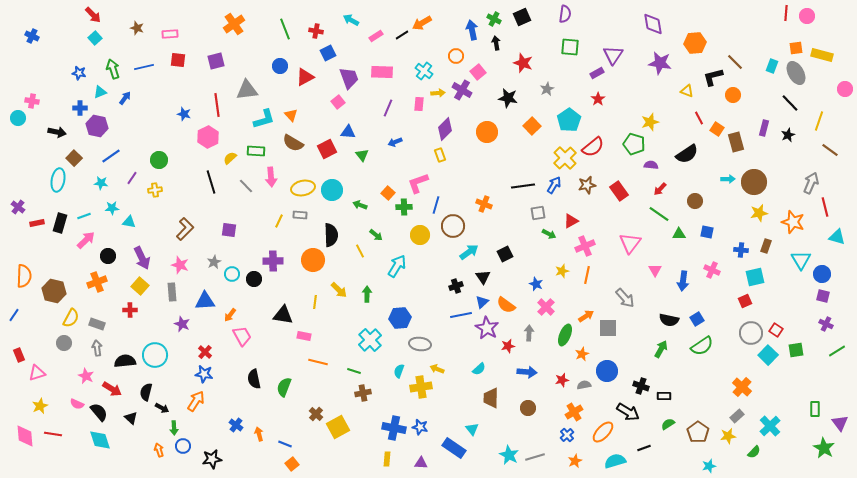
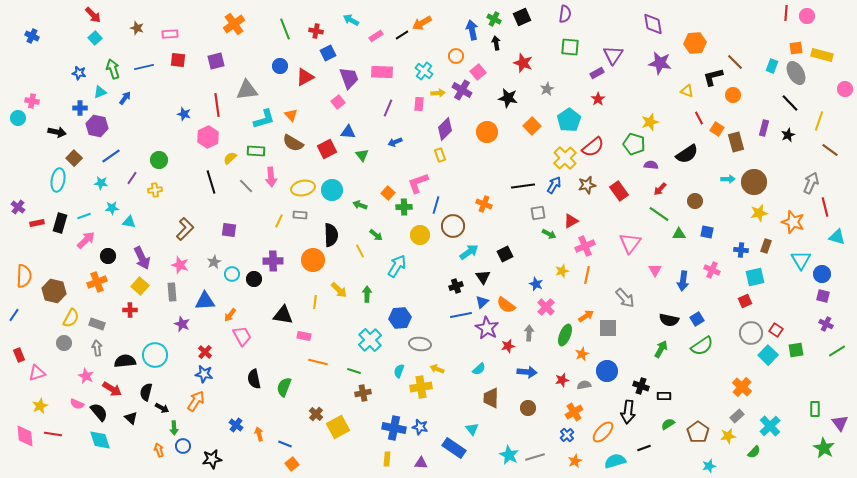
black arrow at (628, 412): rotated 65 degrees clockwise
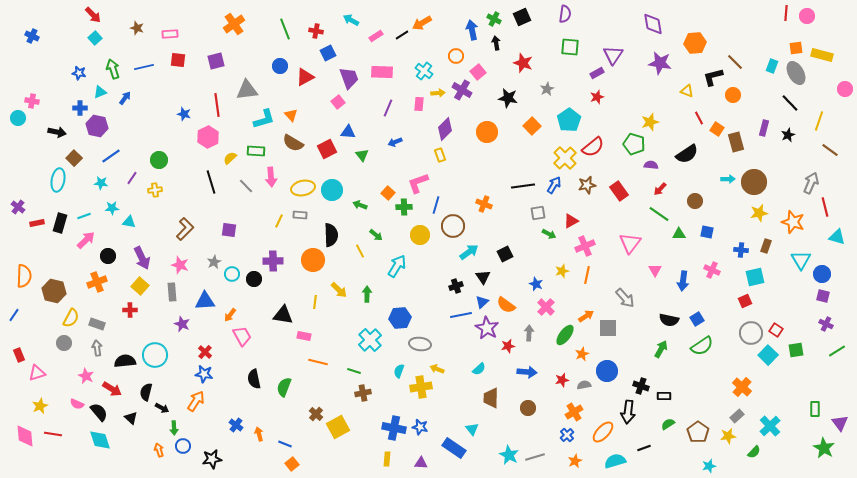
red star at (598, 99): moved 1 px left, 2 px up; rotated 16 degrees clockwise
green ellipse at (565, 335): rotated 15 degrees clockwise
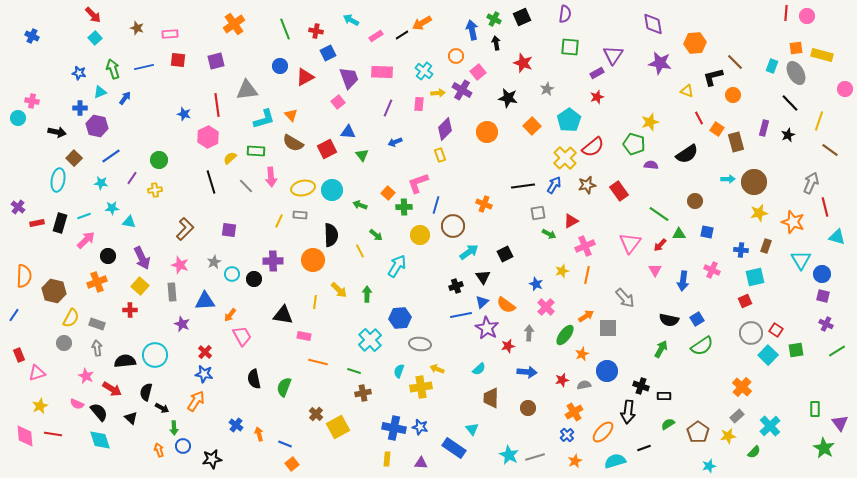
red arrow at (660, 189): moved 56 px down
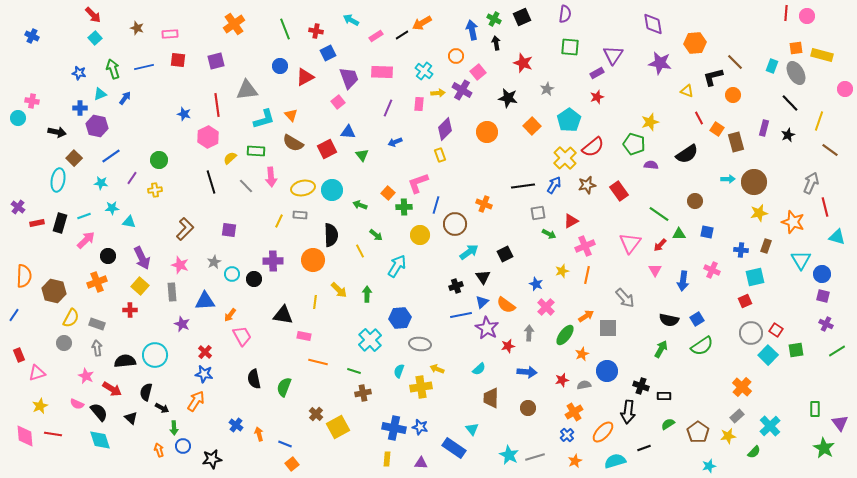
cyan triangle at (100, 92): moved 2 px down
brown circle at (453, 226): moved 2 px right, 2 px up
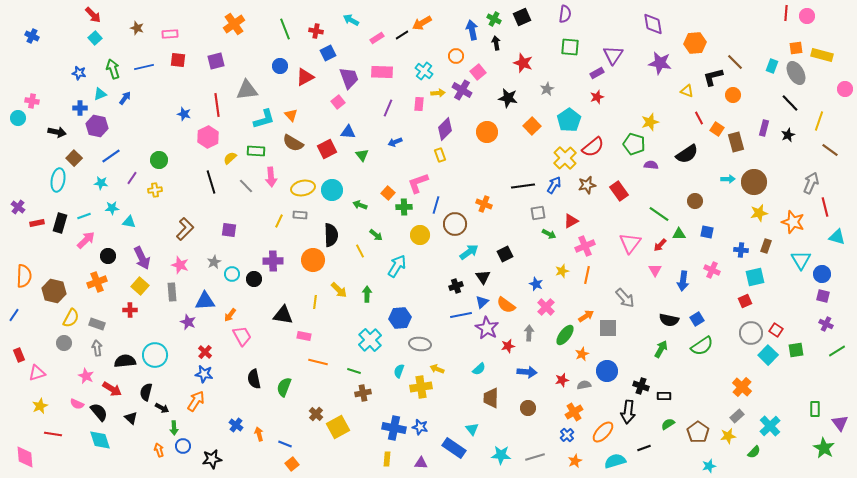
pink rectangle at (376, 36): moved 1 px right, 2 px down
purple star at (182, 324): moved 6 px right, 2 px up
pink diamond at (25, 436): moved 21 px down
cyan star at (509, 455): moved 8 px left; rotated 24 degrees counterclockwise
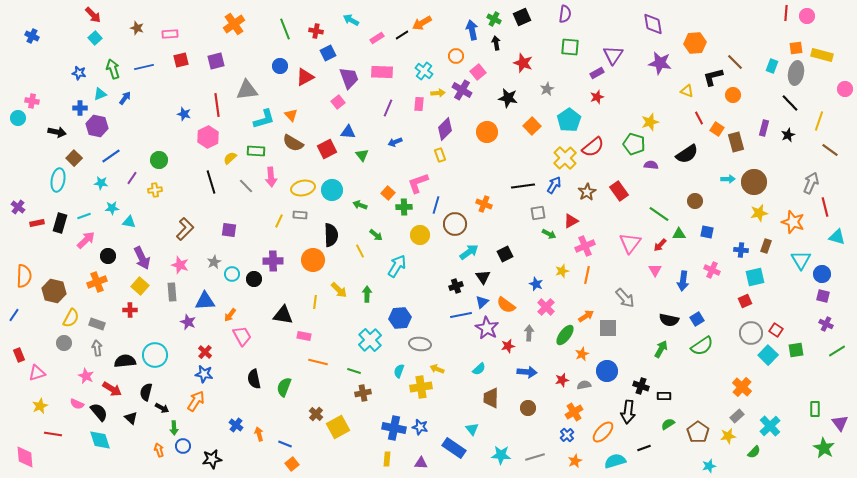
red square at (178, 60): moved 3 px right; rotated 21 degrees counterclockwise
gray ellipse at (796, 73): rotated 40 degrees clockwise
brown star at (587, 185): moved 7 px down; rotated 18 degrees counterclockwise
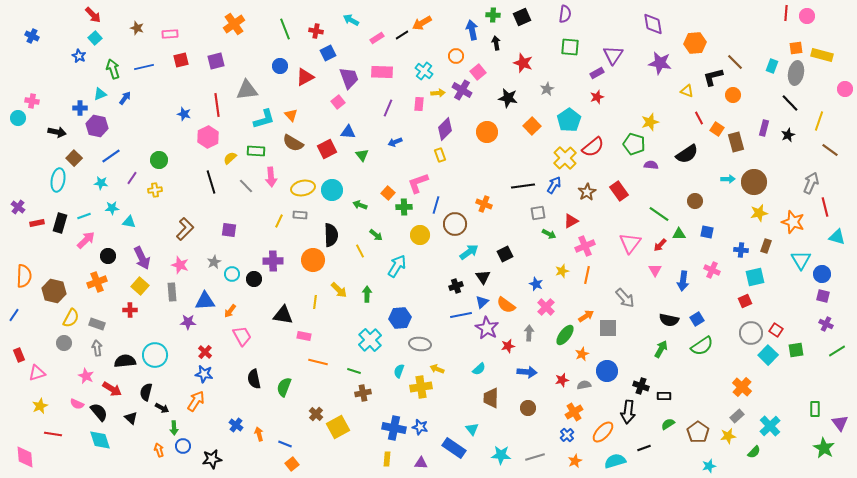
green cross at (494, 19): moved 1 px left, 4 px up; rotated 24 degrees counterclockwise
blue star at (79, 73): moved 17 px up; rotated 16 degrees clockwise
orange arrow at (230, 315): moved 4 px up
purple star at (188, 322): rotated 21 degrees counterclockwise
